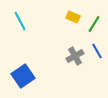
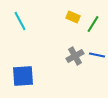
green line: moved 1 px left
blue line: moved 4 px down; rotated 49 degrees counterclockwise
blue square: rotated 30 degrees clockwise
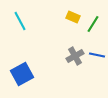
blue square: moved 1 px left, 2 px up; rotated 25 degrees counterclockwise
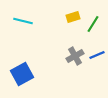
yellow rectangle: rotated 40 degrees counterclockwise
cyan line: moved 3 px right; rotated 48 degrees counterclockwise
blue line: rotated 35 degrees counterclockwise
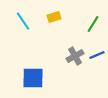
yellow rectangle: moved 19 px left
cyan line: rotated 42 degrees clockwise
blue square: moved 11 px right, 4 px down; rotated 30 degrees clockwise
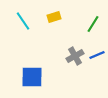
blue square: moved 1 px left, 1 px up
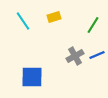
green line: moved 1 px down
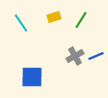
cyan line: moved 2 px left, 2 px down
green line: moved 12 px left, 5 px up
blue line: moved 1 px left, 1 px down
